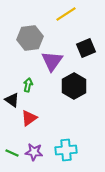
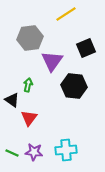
black hexagon: rotated 25 degrees counterclockwise
red triangle: rotated 18 degrees counterclockwise
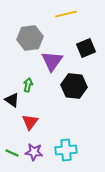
yellow line: rotated 20 degrees clockwise
red triangle: moved 1 px right, 4 px down
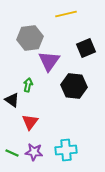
purple triangle: moved 3 px left
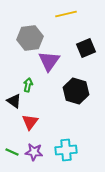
black hexagon: moved 2 px right, 5 px down; rotated 10 degrees clockwise
black triangle: moved 2 px right, 1 px down
green line: moved 1 px up
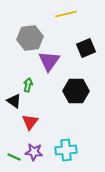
black hexagon: rotated 15 degrees counterclockwise
green line: moved 2 px right, 5 px down
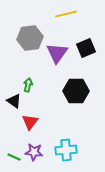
purple triangle: moved 8 px right, 8 px up
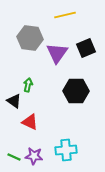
yellow line: moved 1 px left, 1 px down
gray hexagon: rotated 15 degrees clockwise
red triangle: rotated 42 degrees counterclockwise
purple star: moved 4 px down
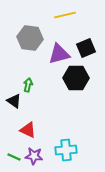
purple triangle: moved 2 px right, 1 px down; rotated 40 degrees clockwise
black hexagon: moved 13 px up
red triangle: moved 2 px left, 8 px down
